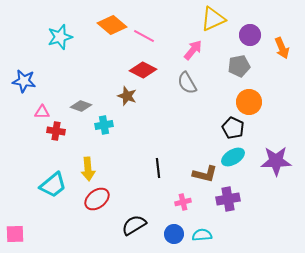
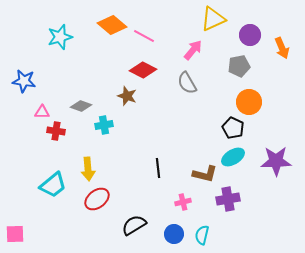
cyan semicircle: rotated 72 degrees counterclockwise
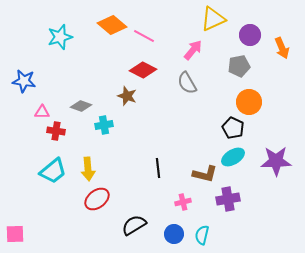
cyan trapezoid: moved 14 px up
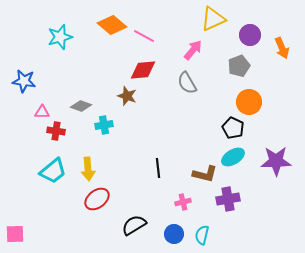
gray pentagon: rotated 10 degrees counterclockwise
red diamond: rotated 32 degrees counterclockwise
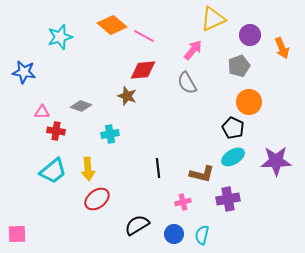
blue star: moved 9 px up
cyan cross: moved 6 px right, 9 px down
brown L-shape: moved 3 px left
black semicircle: moved 3 px right
pink square: moved 2 px right
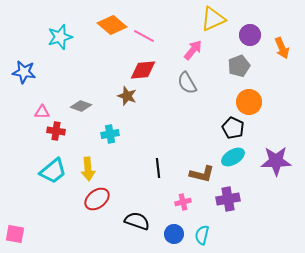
black semicircle: moved 4 px up; rotated 50 degrees clockwise
pink square: moved 2 px left; rotated 12 degrees clockwise
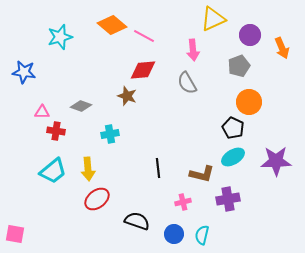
pink arrow: rotated 135 degrees clockwise
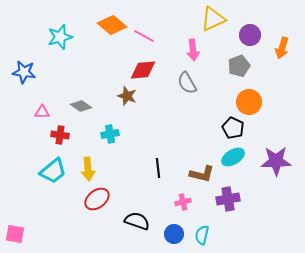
orange arrow: rotated 40 degrees clockwise
gray diamond: rotated 15 degrees clockwise
red cross: moved 4 px right, 4 px down
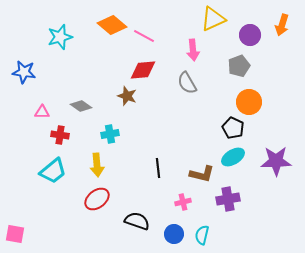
orange arrow: moved 23 px up
yellow arrow: moved 9 px right, 4 px up
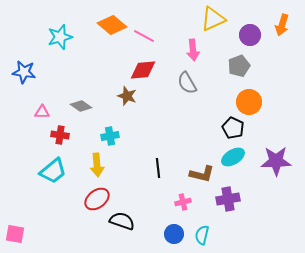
cyan cross: moved 2 px down
black semicircle: moved 15 px left
